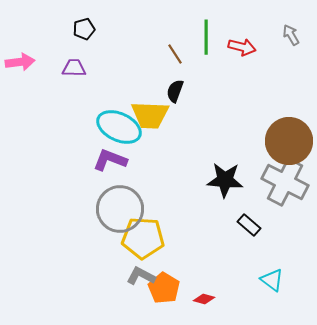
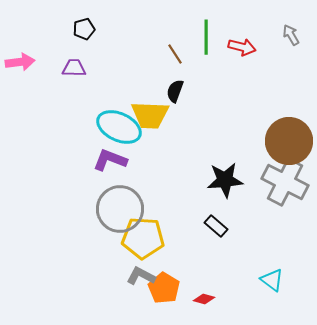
black star: rotated 9 degrees counterclockwise
black rectangle: moved 33 px left, 1 px down
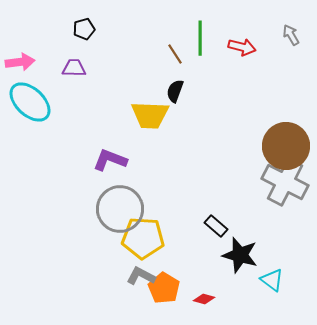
green line: moved 6 px left, 1 px down
cyan ellipse: moved 89 px left, 25 px up; rotated 18 degrees clockwise
brown circle: moved 3 px left, 5 px down
black star: moved 15 px right, 75 px down; rotated 21 degrees clockwise
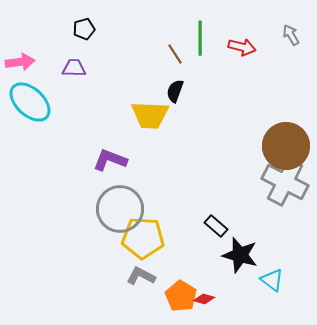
orange pentagon: moved 17 px right, 8 px down
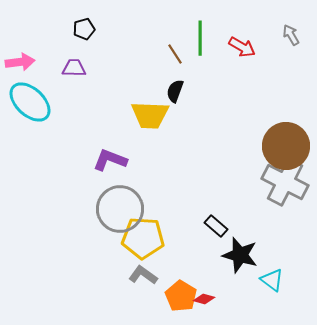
red arrow: rotated 16 degrees clockwise
gray L-shape: moved 2 px right, 1 px up; rotated 8 degrees clockwise
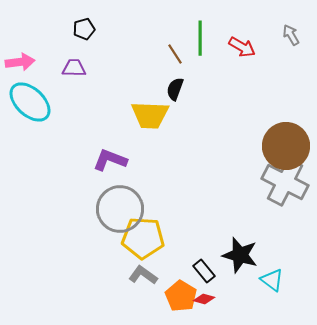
black semicircle: moved 2 px up
black rectangle: moved 12 px left, 45 px down; rotated 10 degrees clockwise
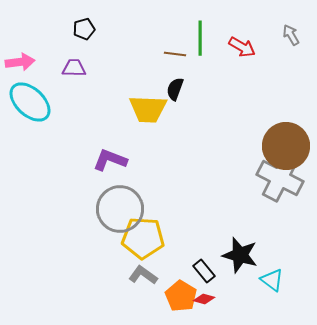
brown line: rotated 50 degrees counterclockwise
yellow trapezoid: moved 2 px left, 6 px up
gray cross: moved 5 px left, 4 px up
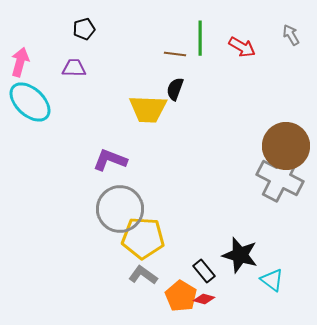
pink arrow: rotated 68 degrees counterclockwise
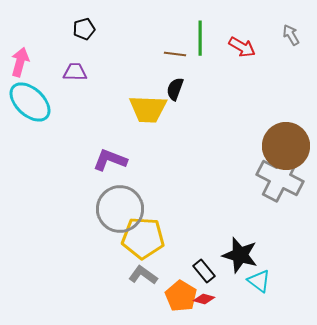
purple trapezoid: moved 1 px right, 4 px down
cyan triangle: moved 13 px left, 1 px down
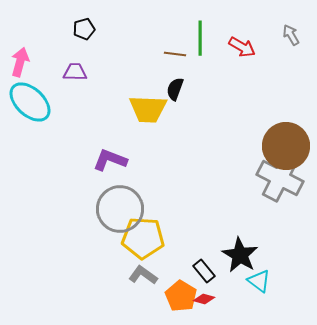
black star: rotated 15 degrees clockwise
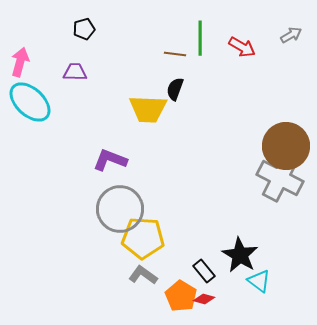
gray arrow: rotated 90 degrees clockwise
